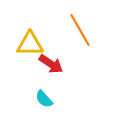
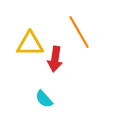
orange line: moved 1 px left, 2 px down
red arrow: moved 4 px right, 5 px up; rotated 65 degrees clockwise
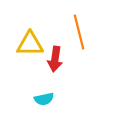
orange line: rotated 16 degrees clockwise
cyan semicircle: rotated 60 degrees counterclockwise
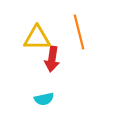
yellow triangle: moved 7 px right, 6 px up
red arrow: moved 3 px left
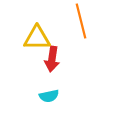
orange line: moved 2 px right, 11 px up
cyan semicircle: moved 5 px right, 3 px up
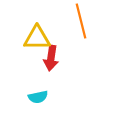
red arrow: moved 1 px left, 1 px up
cyan semicircle: moved 11 px left, 1 px down
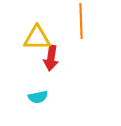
orange line: rotated 12 degrees clockwise
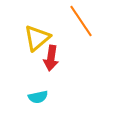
orange line: rotated 32 degrees counterclockwise
yellow triangle: rotated 40 degrees counterclockwise
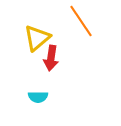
cyan semicircle: rotated 12 degrees clockwise
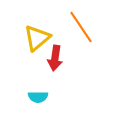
orange line: moved 6 px down
red arrow: moved 4 px right
